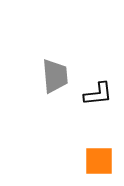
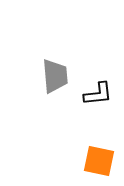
orange square: rotated 12 degrees clockwise
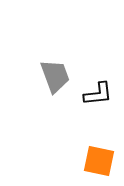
gray trapezoid: rotated 15 degrees counterclockwise
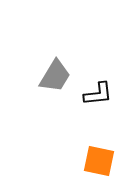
gray trapezoid: rotated 51 degrees clockwise
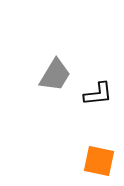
gray trapezoid: moved 1 px up
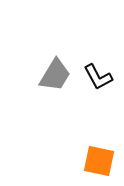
black L-shape: moved 17 px up; rotated 68 degrees clockwise
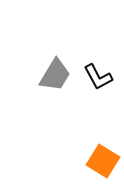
orange square: moved 4 px right; rotated 20 degrees clockwise
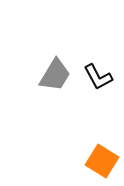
orange square: moved 1 px left
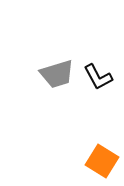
gray trapezoid: moved 2 px right, 1 px up; rotated 42 degrees clockwise
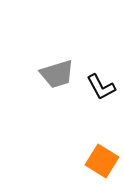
black L-shape: moved 3 px right, 10 px down
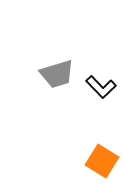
black L-shape: rotated 16 degrees counterclockwise
